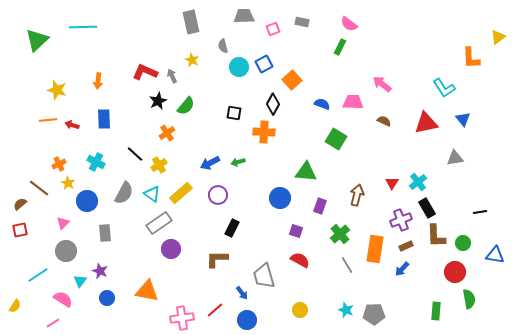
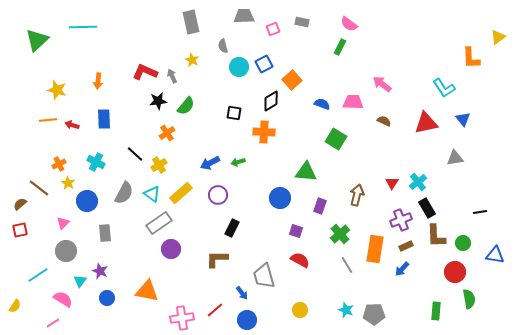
black star at (158, 101): rotated 18 degrees clockwise
black diamond at (273, 104): moved 2 px left, 3 px up; rotated 30 degrees clockwise
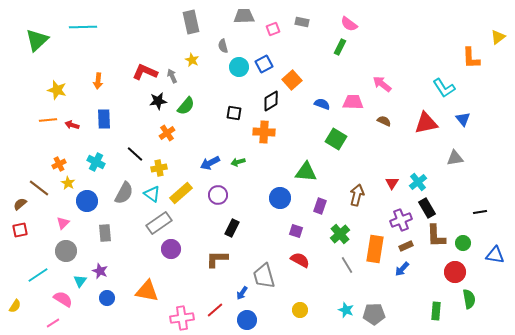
yellow cross at (159, 165): moved 3 px down; rotated 21 degrees clockwise
blue arrow at (242, 293): rotated 72 degrees clockwise
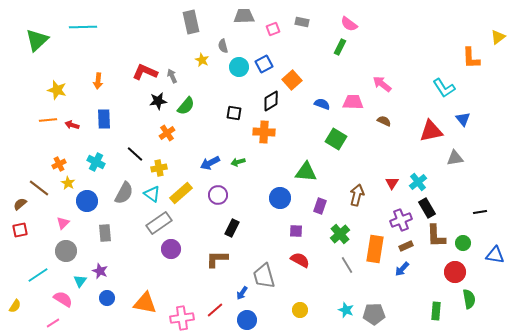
yellow star at (192, 60): moved 10 px right
red triangle at (426, 123): moved 5 px right, 8 px down
purple square at (296, 231): rotated 16 degrees counterclockwise
orange triangle at (147, 291): moved 2 px left, 12 px down
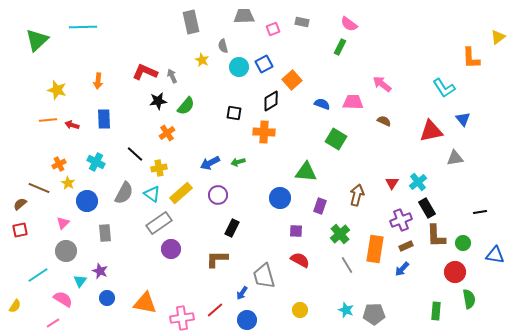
brown line at (39, 188): rotated 15 degrees counterclockwise
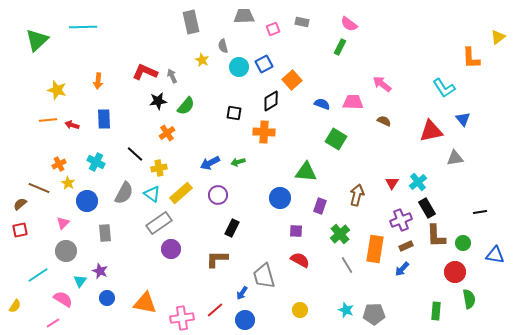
blue circle at (247, 320): moved 2 px left
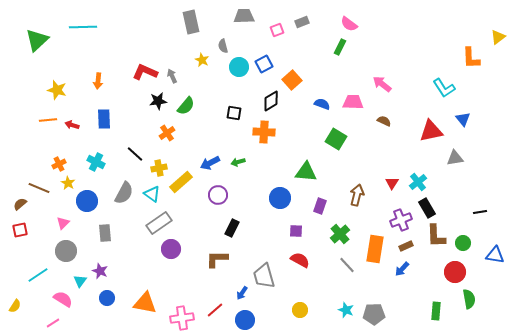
gray rectangle at (302, 22): rotated 32 degrees counterclockwise
pink square at (273, 29): moved 4 px right, 1 px down
yellow rectangle at (181, 193): moved 11 px up
gray line at (347, 265): rotated 12 degrees counterclockwise
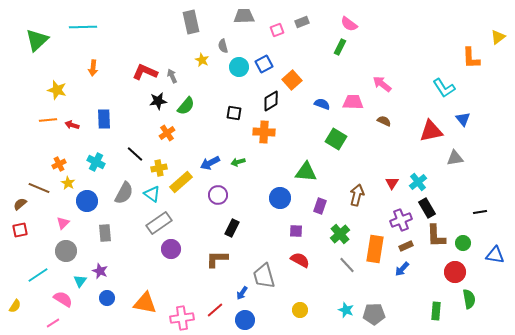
orange arrow at (98, 81): moved 5 px left, 13 px up
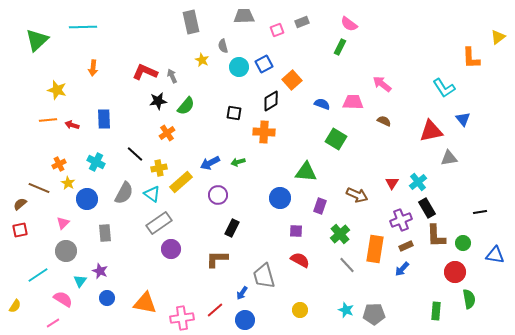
gray triangle at (455, 158): moved 6 px left
brown arrow at (357, 195): rotated 100 degrees clockwise
blue circle at (87, 201): moved 2 px up
